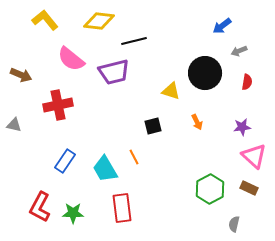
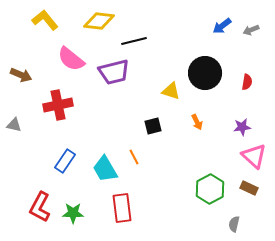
gray arrow: moved 12 px right, 21 px up
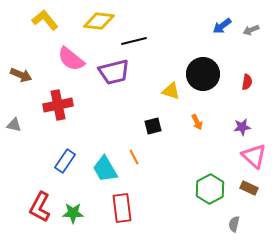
black circle: moved 2 px left, 1 px down
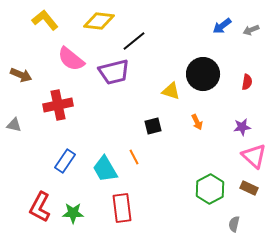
black line: rotated 25 degrees counterclockwise
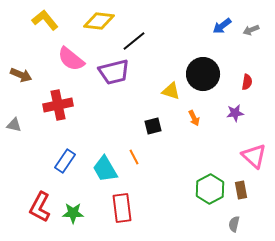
orange arrow: moved 3 px left, 4 px up
purple star: moved 7 px left, 14 px up
brown rectangle: moved 8 px left, 2 px down; rotated 54 degrees clockwise
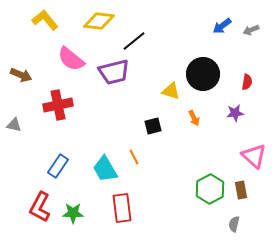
blue rectangle: moved 7 px left, 5 px down
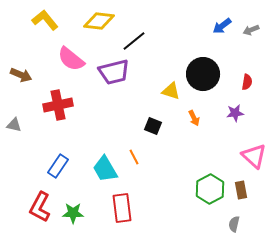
black square: rotated 36 degrees clockwise
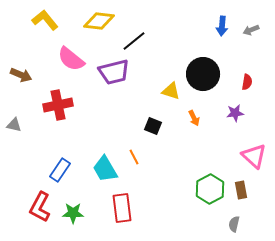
blue arrow: rotated 48 degrees counterclockwise
blue rectangle: moved 2 px right, 4 px down
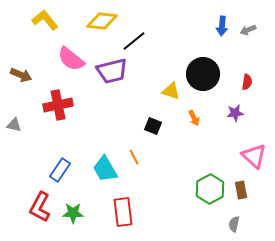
yellow diamond: moved 3 px right
gray arrow: moved 3 px left
purple trapezoid: moved 2 px left, 1 px up
red rectangle: moved 1 px right, 4 px down
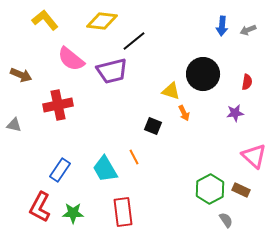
orange arrow: moved 10 px left, 5 px up
brown rectangle: rotated 54 degrees counterclockwise
gray semicircle: moved 8 px left, 4 px up; rotated 133 degrees clockwise
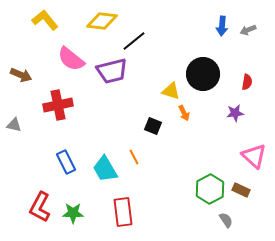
blue rectangle: moved 6 px right, 8 px up; rotated 60 degrees counterclockwise
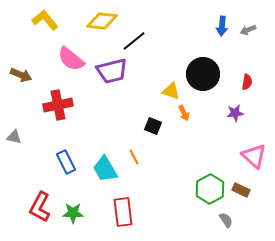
gray triangle: moved 12 px down
